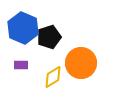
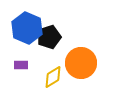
blue hexagon: moved 4 px right
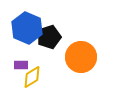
orange circle: moved 6 px up
yellow diamond: moved 21 px left
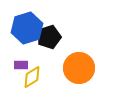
blue hexagon: rotated 20 degrees clockwise
orange circle: moved 2 px left, 11 px down
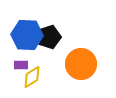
blue hexagon: moved 7 px down; rotated 20 degrees clockwise
orange circle: moved 2 px right, 4 px up
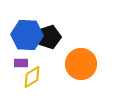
purple rectangle: moved 2 px up
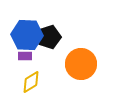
purple rectangle: moved 4 px right, 7 px up
yellow diamond: moved 1 px left, 5 px down
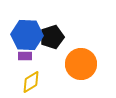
black pentagon: moved 3 px right
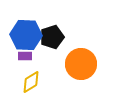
blue hexagon: moved 1 px left
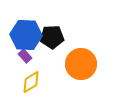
black pentagon: rotated 15 degrees clockwise
purple rectangle: rotated 48 degrees clockwise
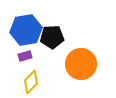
blue hexagon: moved 5 px up; rotated 12 degrees counterclockwise
purple rectangle: rotated 64 degrees counterclockwise
yellow diamond: rotated 15 degrees counterclockwise
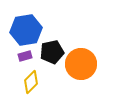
black pentagon: moved 15 px down; rotated 10 degrees counterclockwise
